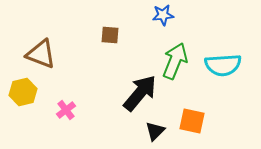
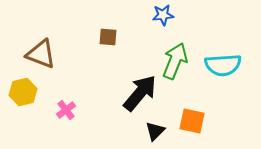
brown square: moved 2 px left, 2 px down
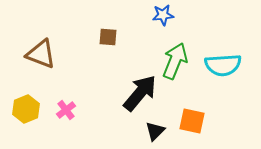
yellow hexagon: moved 3 px right, 17 px down; rotated 8 degrees counterclockwise
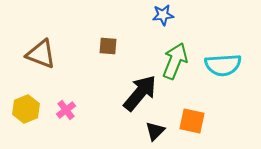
brown square: moved 9 px down
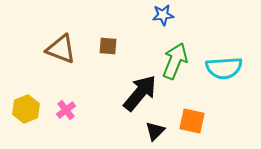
brown triangle: moved 20 px right, 5 px up
cyan semicircle: moved 1 px right, 3 px down
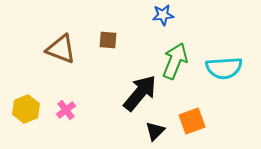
brown square: moved 6 px up
orange square: rotated 32 degrees counterclockwise
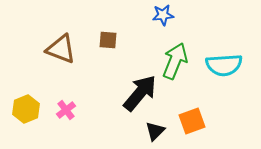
cyan semicircle: moved 3 px up
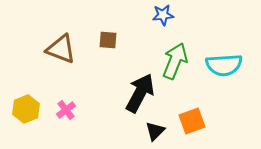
black arrow: rotated 12 degrees counterclockwise
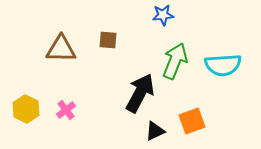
brown triangle: rotated 20 degrees counterclockwise
cyan semicircle: moved 1 px left
yellow hexagon: rotated 12 degrees counterclockwise
black triangle: rotated 20 degrees clockwise
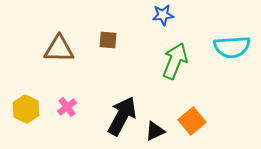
brown triangle: moved 2 px left
cyan semicircle: moved 9 px right, 18 px up
black arrow: moved 18 px left, 23 px down
pink cross: moved 1 px right, 3 px up
orange square: rotated 20 degrees counterclockwise
